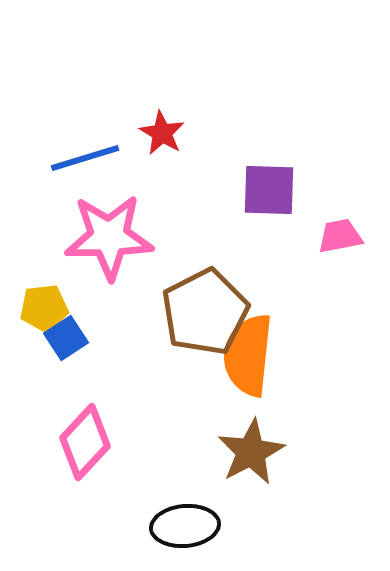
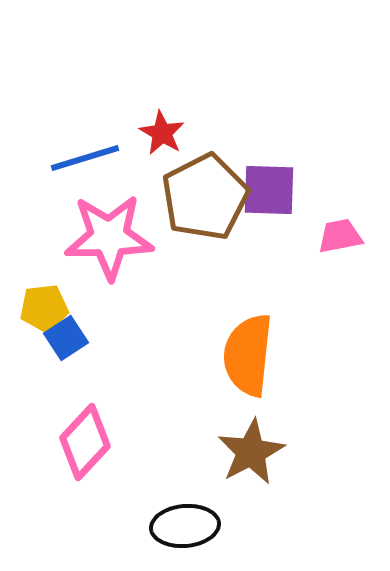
brown pentagon: moved 115 px up
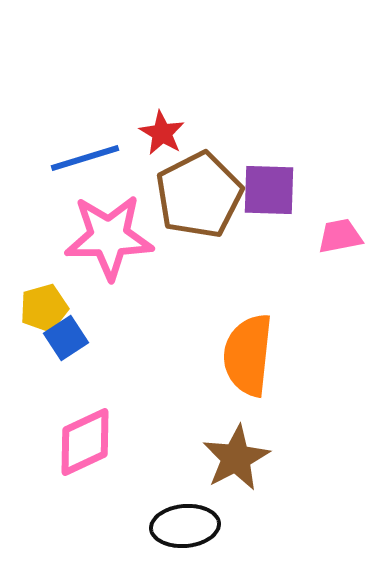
brown pentagon: moved 6 px left, 2 px up
yellow pentagon: rotated 9 degrees counterclockwise
pink diamond: rotated 22 degrees clockwise
brown star: moved 15 px left, 6 px down
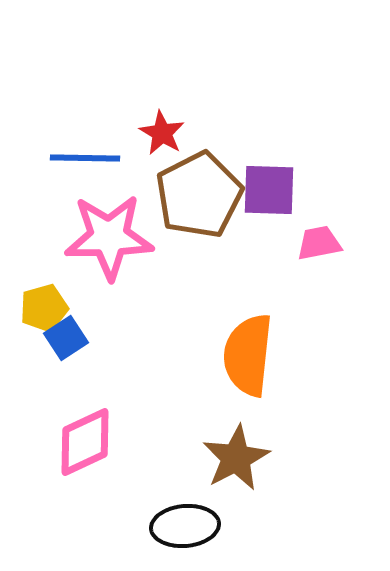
blue line: rotated 18 degrees clockwise
pink trapezoid: moved 21 px left, 7 px down
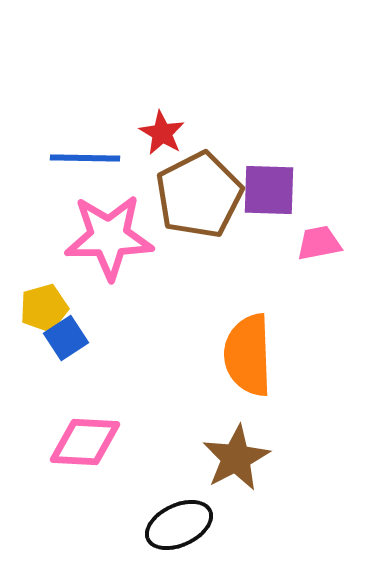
orange semicircle: rotated 8 degrees counterclockwise
pink diamond: rotated 28 degrees clockwise
black ellipse: moved 6 px left, 1 px up; rotated 20 degrees counterclockwise
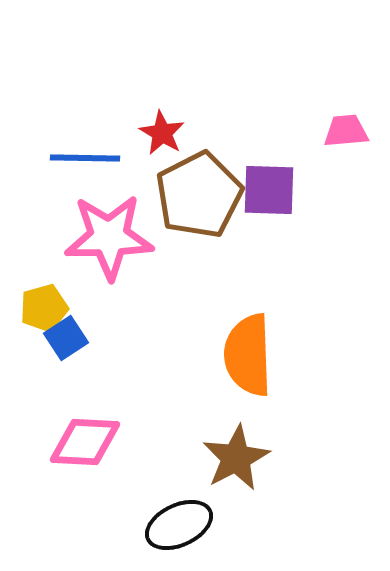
pink trapezoid: moved 27 px right, 112 px up; rotated 6 degrees clockwise
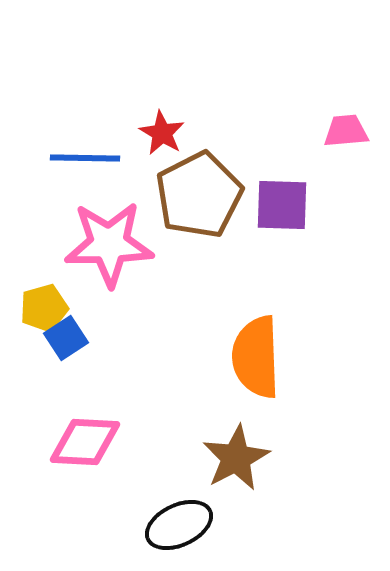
purple square: moved 13 px right, 15 px down
pink star: moved 7 px down
orange semicircle: moved 8 px right, 2 px down
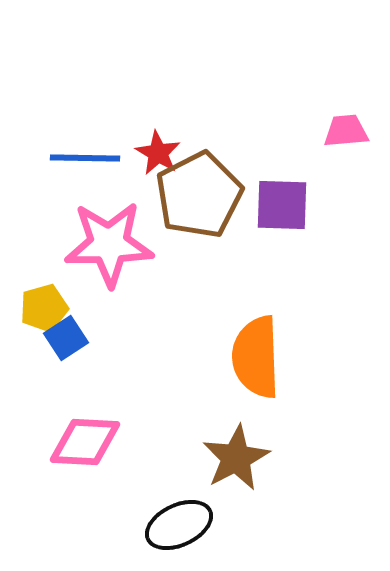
red star: moved 4 px left, 20 px down
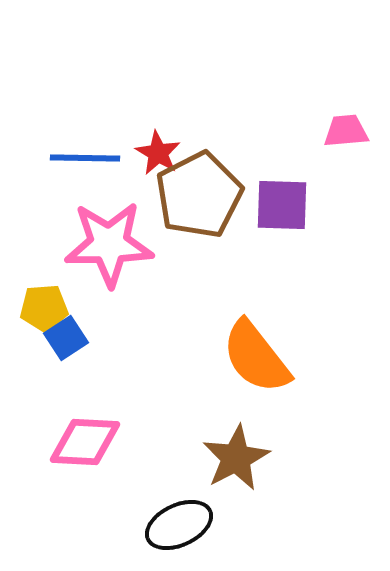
yellow pentagon: rotated 12 degrees clockwise
orange semicircle: rotated 36 degrees counterclockwise
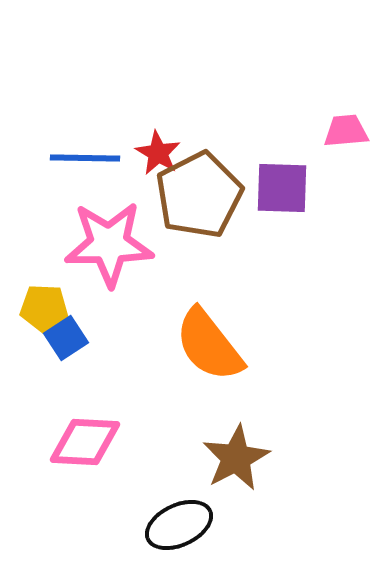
purple square: moved 17 px up
yellow pentagon: rotated 6 degrees clockwise
orange semicircle: moved 47 px left, 12 px up
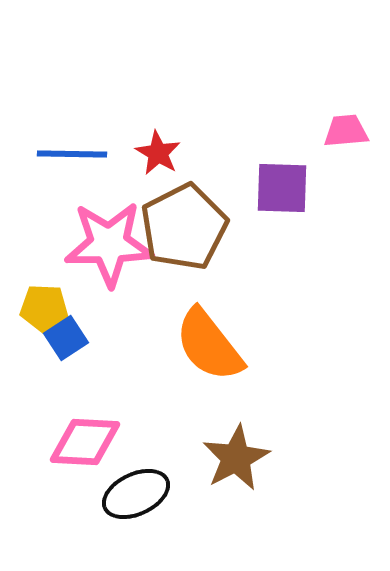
blue line: moved 13 px left, 4 px up
brown pentagon: moved 15 px left, 32 px down
black ellipse: moved 43 px left, 31 px up
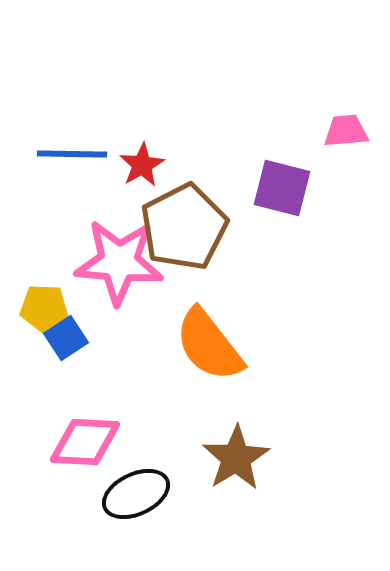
red star: moved 16 px left, 12 px down; rotated 12 degrees clockwise
purple square: rotated 12 degrees clockwise
pink star: moved 10 px right, 18 px down; rotated 6 degrees clockwise
brown star: rotated 4 degrees counterclockwise
